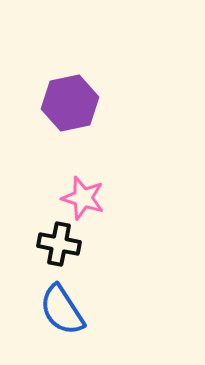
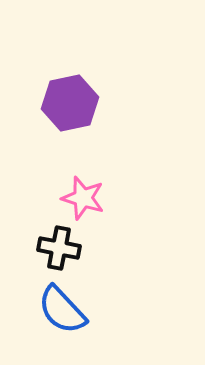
black cross: moved 4 px down
blue semicircle: rotated 10 degrees counterclockwise
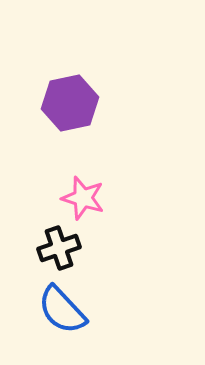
black cross: rotated 30 degrees counterclockwise
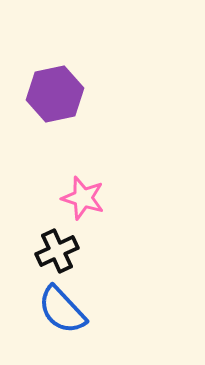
purple hexagon: moved 15 px left, 9 px up
black cross: moved 2 px left, 3 px down; rotated 6 degrees counterclockwise
